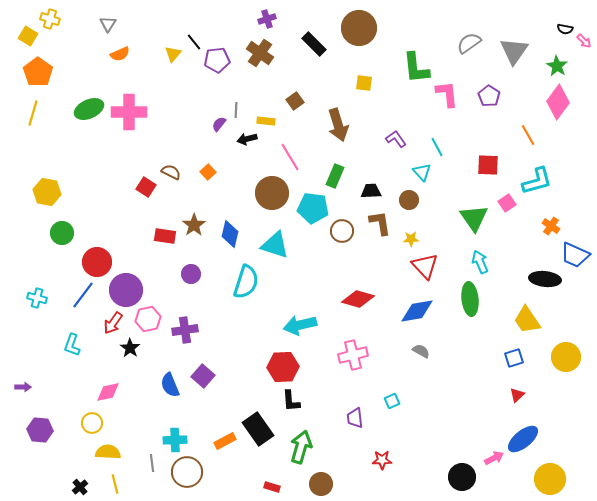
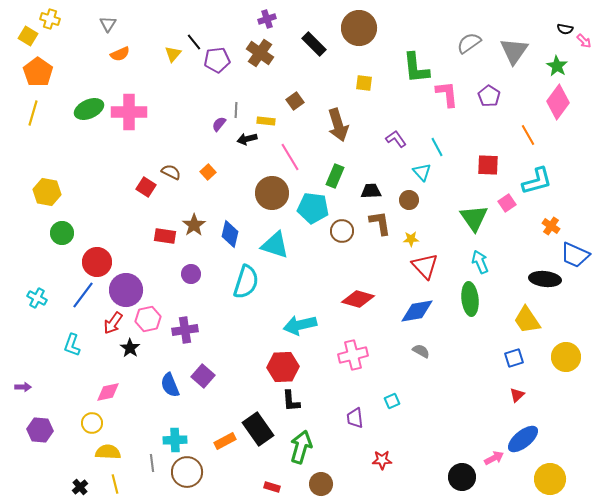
cyan cross at (37, 298): rotated 12 degrees clockwise
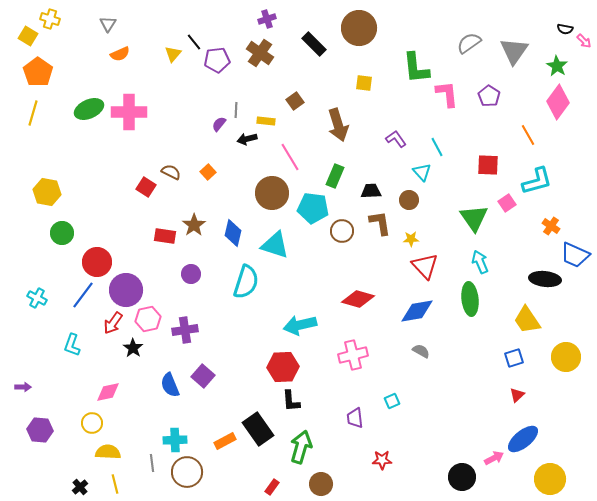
blue diamond at (230, 234): moved 3 px right, 1 px up
black star at (130, 348): moved 3 px right
red rectangle at (272, 487): rotated 70 degrees counterclockwise
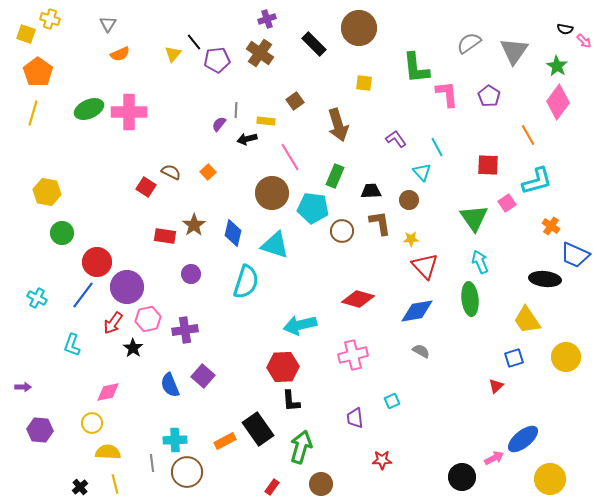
yellow square at (28, 36): moved 2 px left, 2 px up; rotated 12 degrees counterclockwise
purple circle at (126, 290): moved 1 px right, 3 px up
red triangle at (517, 395): moved 21 px left, 9 px up
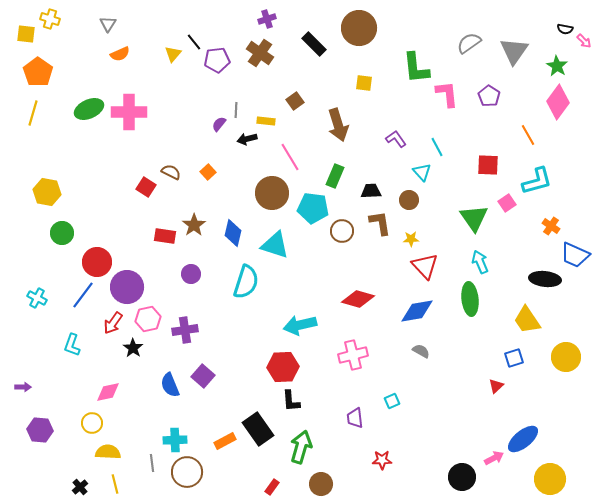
yellow square at (26, 34): rotated 12 degrees counterclockwise
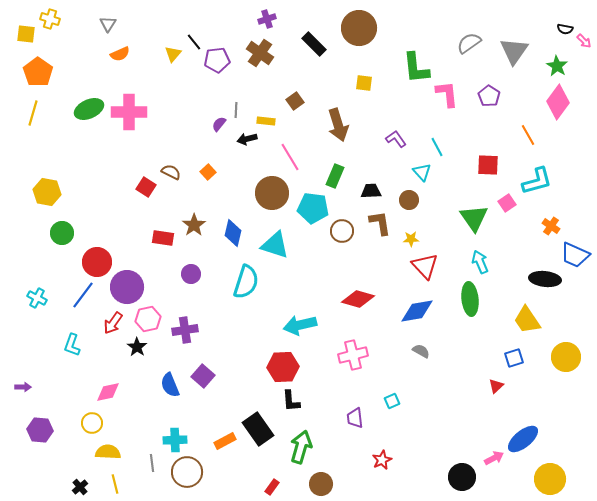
red rectangle at (165, 236): moved 2 px left, 2 px down
black star at (133, 348): moved 4 px right, 1 px up
red star at (382, 460): rotated 24 degrees counterclockwise
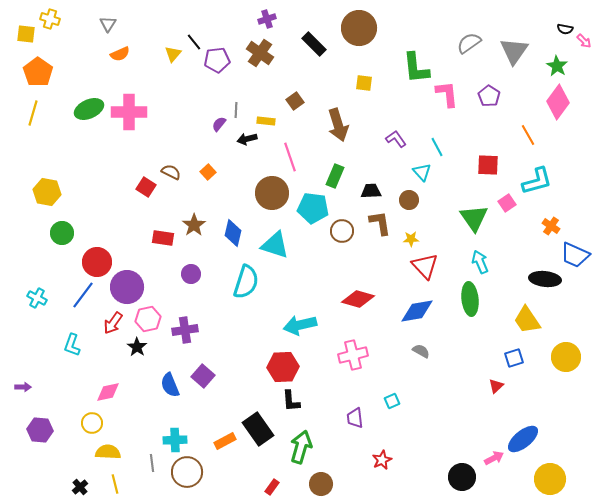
pink line at (290, 157): rotated 12 degrees clockwise
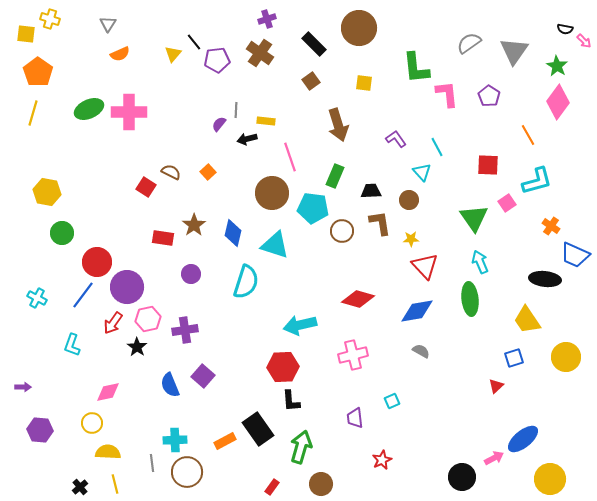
brown square at (295, 101): moved 16 px right, 20 px up
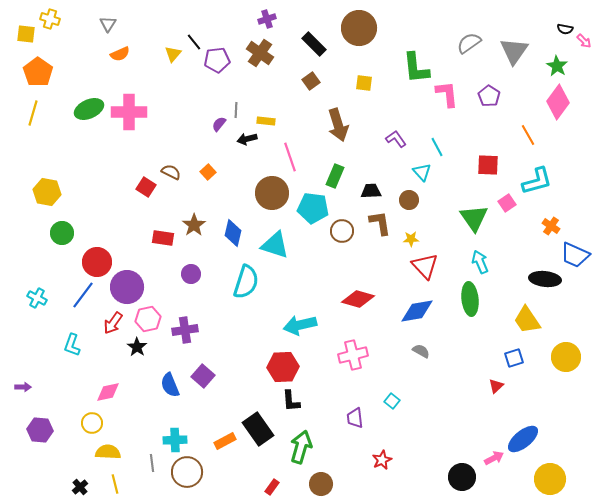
cyan square at (392, 401): rotated 28 degrees counterclockwise
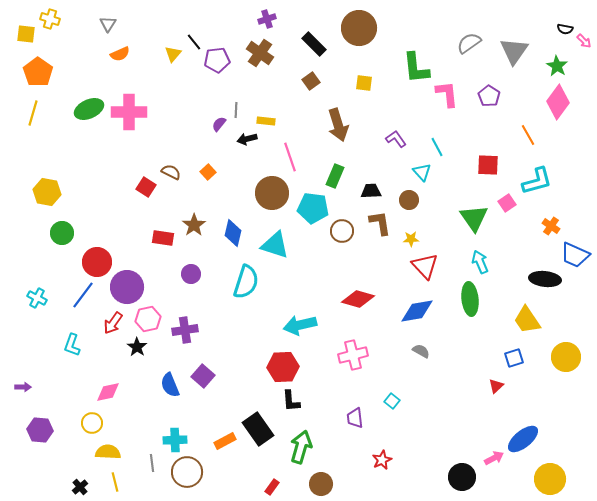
yellow line at (115, 484): moved 2 px up
